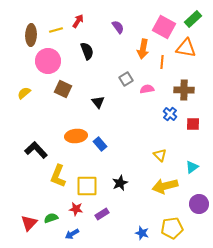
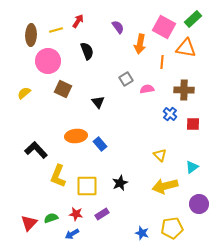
orange arrow: moved 3 px left, 5 px up
red star: moved 5 px down
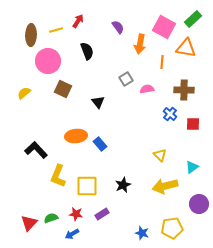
black star: moved 3 px right, 2 px down
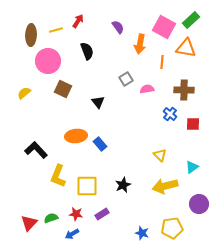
green rectangle: moved 2 px left, 1 px down
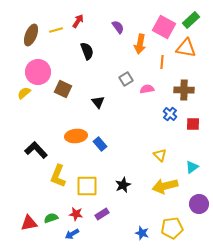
brown ellipse: rotated 20 degrees clockwise
pink circle: moved 10 px left, 11 px down
red triangle: rotated 36 degrees clockwise
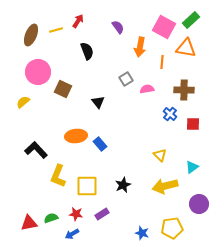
orange arrow: moved 3 px down
yellow semicircle: moved 1 px left, 9 px down
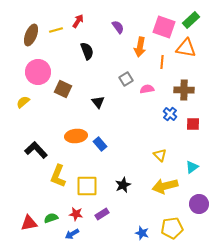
pink square: rotated 10 degrees counterclockwise
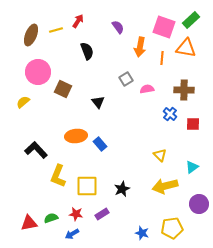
orange line: moved 4 px up
black star: moved 1 px left, 4 px down
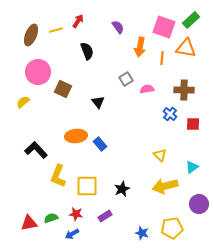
purple rectangle: moved 3 px right, 2 px down
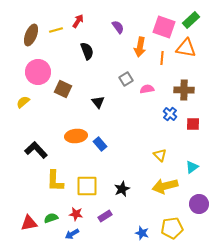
yellow L-shape: moved 3 px left, 5 px down; rotated 20 degrees counterclockwise
